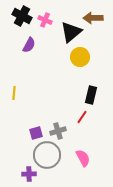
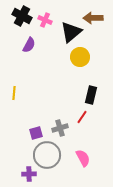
gray cross: moved 2 px right, 3 px up
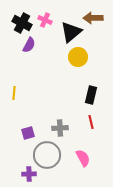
black cross: moved 7 px down
yellow circle: moved 2 px left
red line: moved 9 px right, 5 px down; rotated 48 degrees counterclockwise
gray cross: rotated 14 degrees clockwise
purple square: moved 8 px left
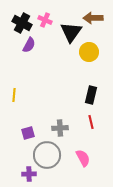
black triangle: rotated 15 degrees counterclockwise
yellow circle: moved 11 px right, 5 px up
yellow line: moved 2 px down
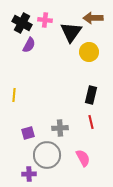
pink cross: rotated 16 degrees counterclockwise
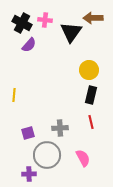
purple semicircle: rotated 14 degrees clockwise
yellow circle: moved 18 px down
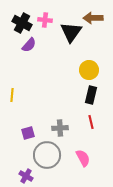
yellow line: moved 2 px left
purple cross: moved 3 px left, 2 px down; rotated 32 degrees clockwise
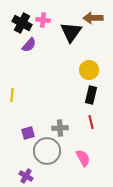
pink cross: moved 2 px left
gray circle: moved 4 px up
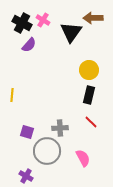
pink cross: rotated 24 degrees clockwise
black rectangle: moved 2 px left
red line: rotated 32 degrees counterclockwise
purple square: moved 1 px left, 1 px up; rotated 32 degrees clockwise
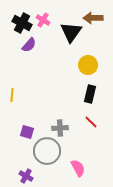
yellow circle: moved 1 px left, 5 px up
black rectangle: moved 1 px right, 1 px up
pink semicircle: moved 5 px left, 10 px down
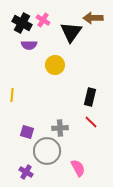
purple semicircle: rotated 49 degrees clockwise
yellow circle: moved 33 px left
black rectangle: moved 3 px down
purple cross: moved 4 px up
